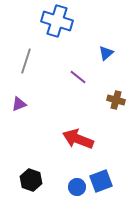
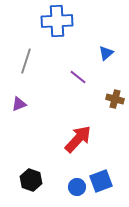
blue cross: rotated 20 degrees counterclockwise
brown cross: moved 1 px left, 1 px up
red arrow: rotated 112 degrees clockwise
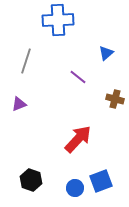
blue cross: moved 1 px right, 1 px up
blue circle: moved 2 px left, 1 px down
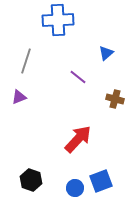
purple triangle: moved 7 px up
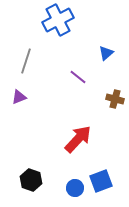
blue cross: rotated 24 degrees counterclockwise
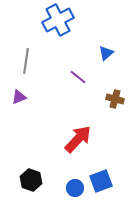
gray line: rotated 10 degrees counterclockwise
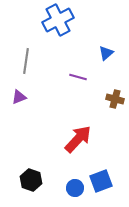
purple line: rotated 24 degrees counterclockwise
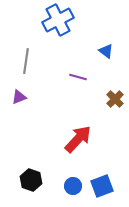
blue triangle: moved 2 px up; rotated 42 degrees counterclockwise
brown cross: rotated 30 degrees clockwise
blue square: moved 1 px right, 5 px down
blue circle: moved 2 px left, 2 px up
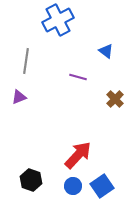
red arrow: moved 16 px down
blue square: rotated 15 degrees counterclockwise
